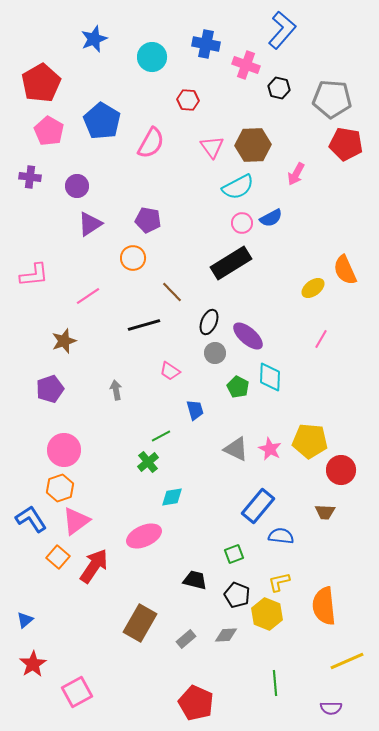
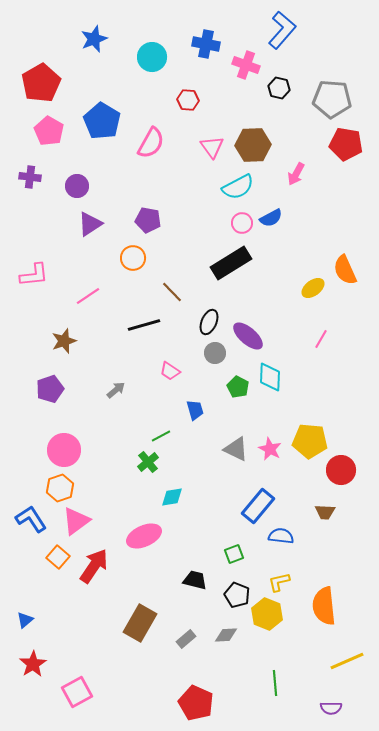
gray arrow at (116, 390): rotated 60 degrees clockwise
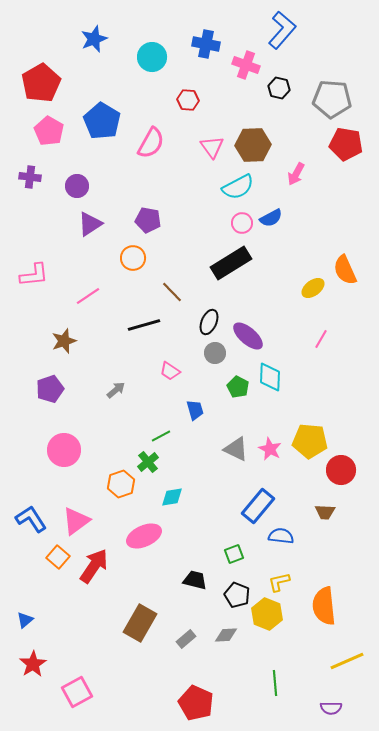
orange hexagon at (60, 488): moved 61 px right, 4 px up
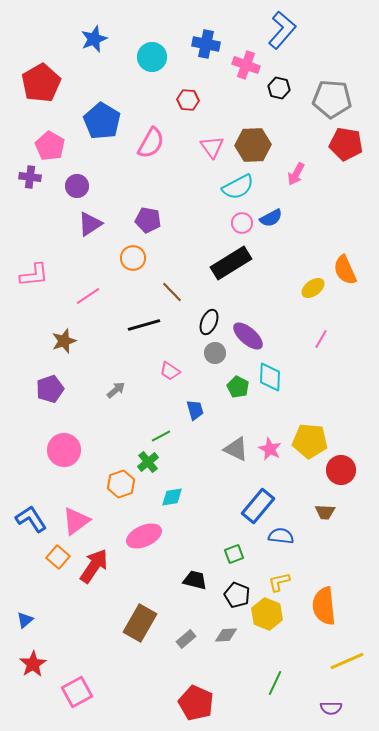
pink pentagon at (49, 131): moved 1 px right, 15 px down
green line at (275, 683): rotated 30 degrees clockwise
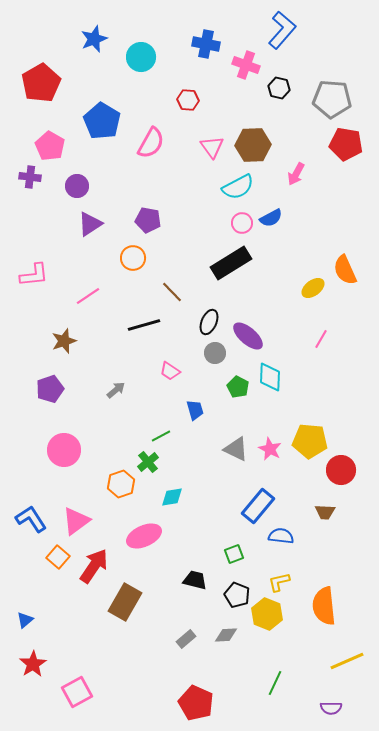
cyan circle at (152, 57): moved 11 px left
brown rectangle at (140, 623): moved 15 px left, 21 px up
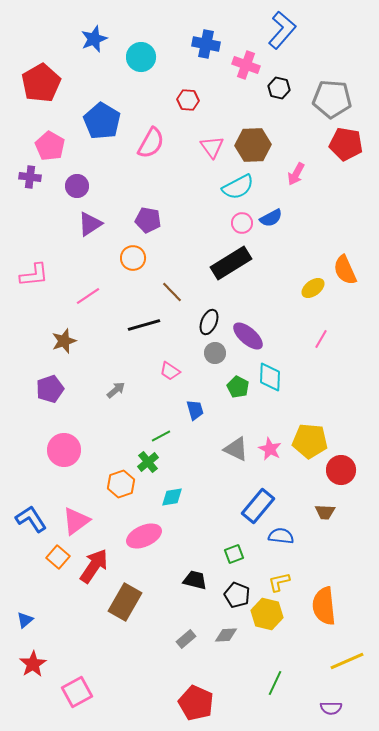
yellow hexagon at (267, 614): rotated 8 degrees counterclockwise
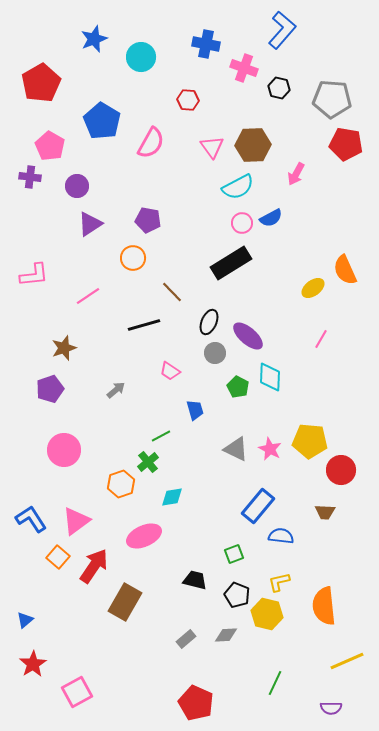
pink cross at (246, 65): moved 2 px left, 3 px down
brown star at (64, 341): moved 7 px down
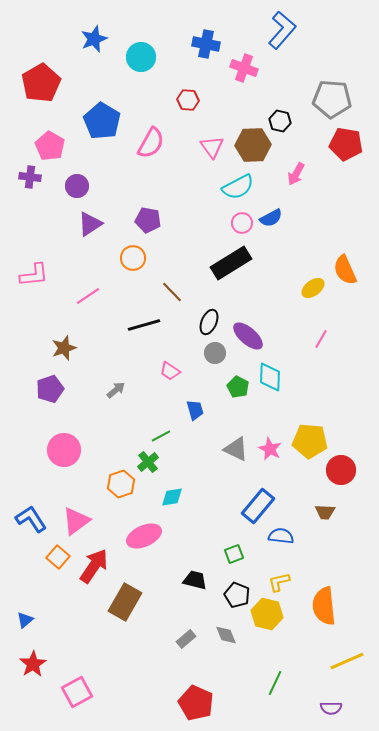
black hexagon at (279, 88): moved 1 px right, 33 px down
gray diamond at (226, 635): rotated 70 degrees clockwise
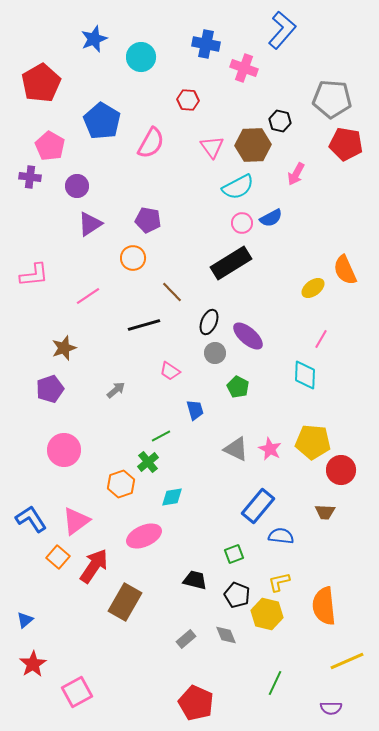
cyan diamond at (270, 377): moved 35 px right, 2 px up
yellow pentagon at (310, 441): moved 3 px right, 1 px down
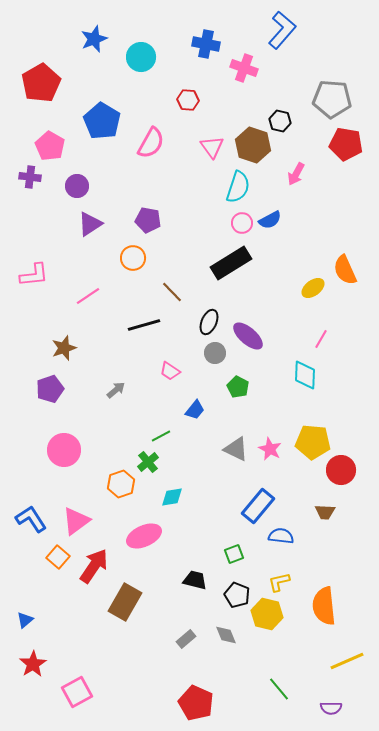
brown hexagon at (253, 145): rotated 20 degrees clockwise
cyan semicircle at (238, 187): rotated 44 degrees counterclockwise
blue semicircle at (271, 218): moved 1 px left, 2 px down
blue trapezoid at (195, 410): rotated 55 degrees clockwise
green line at (275, 683): moved 4 px right, 6 px down; rotated 65 degrees counterclockwise
